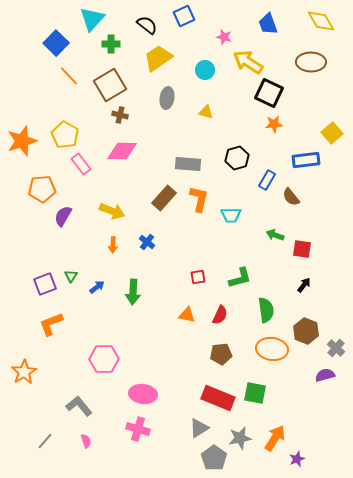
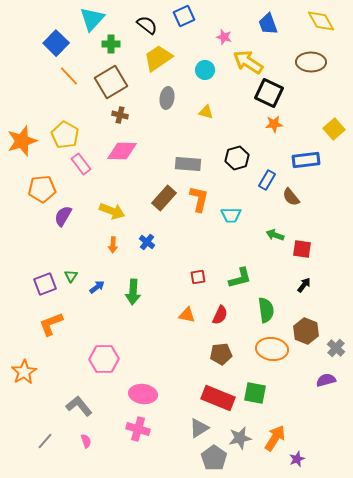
brown square at (110, 85): moved 1 px right, 3 px up
yellow square at (332, 133): moved 2 px right, 4 px up
purple semicircle at (325, 375): moved 1 px right, 5 px down
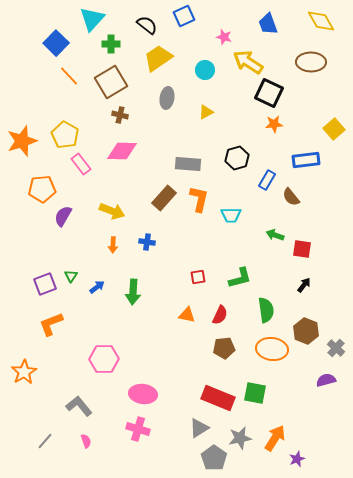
yellow triangle at (206, 112): rotated 42 degrees counterclockwise
blue cross at (147, 242): rotated 28 degrees counterclockwise
brown pentagon at (221, 354): moved 3 px right, 6 px up
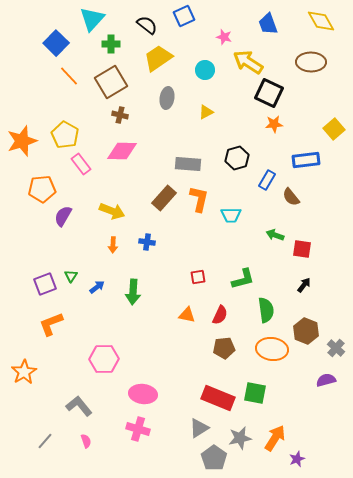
green L-shape at (240, 278): moved 3 px right, 1 px down
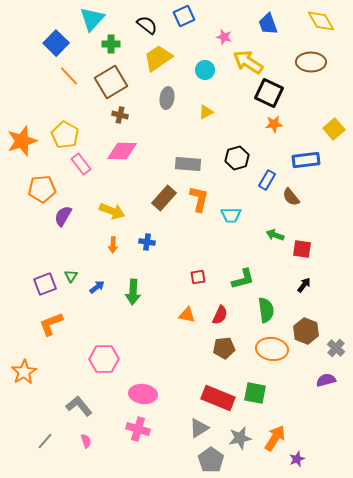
gray pentagon at (214, 458): moved 3 px left, 2 px down
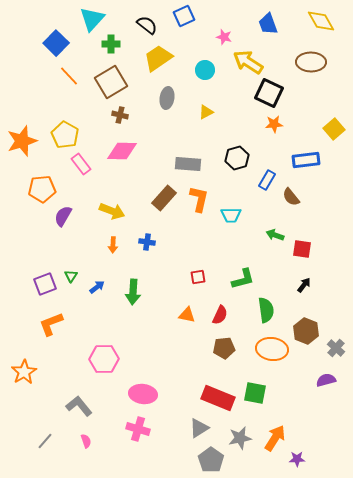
purple star at (297, 459): rotated 21 degrees clockwise
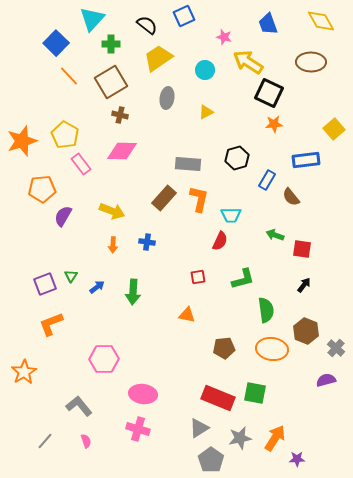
red semicircle at (220, 315): moved 74 px up
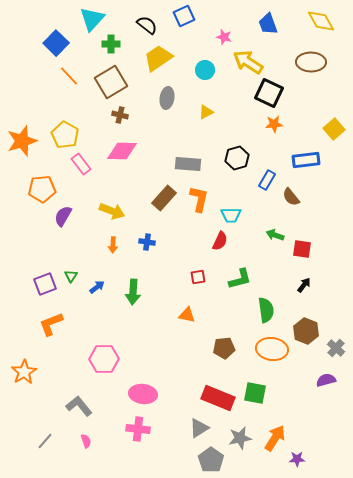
green L-shape at (243, 279): moved 3 px left
pink cross at (138, 429): rotated 10 degrees counterclockwise
